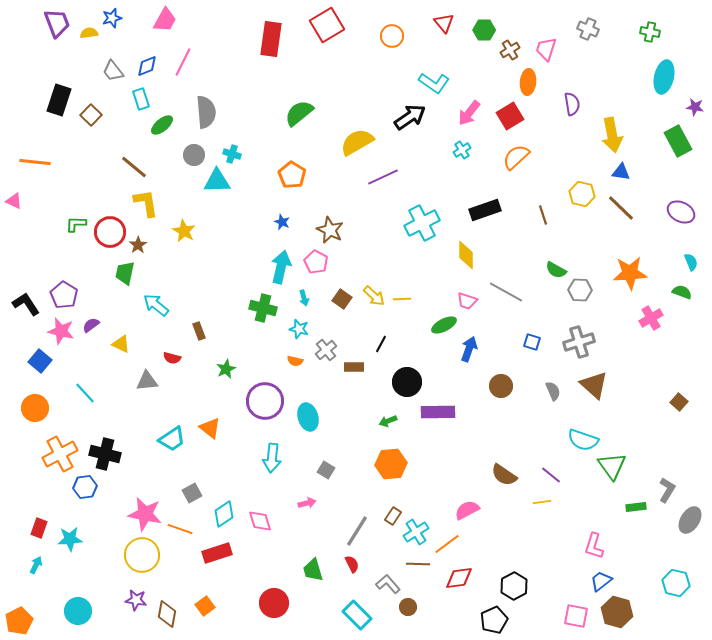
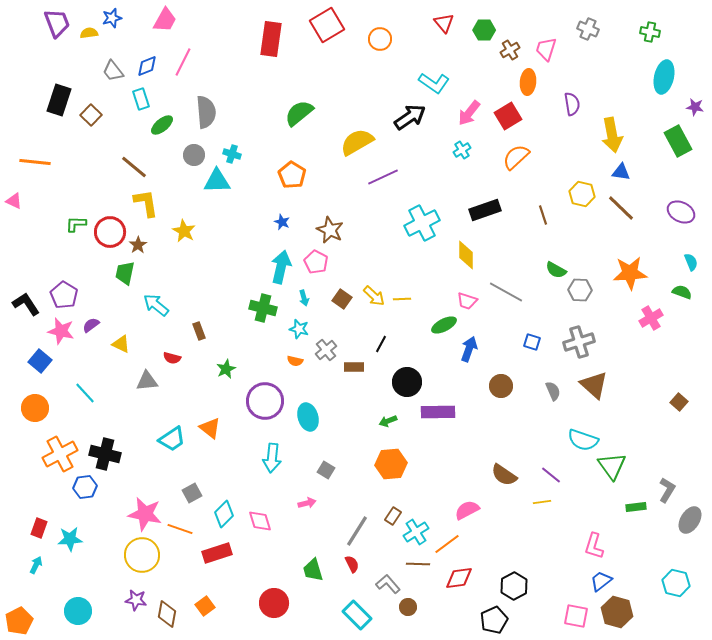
orange circle at (392, 36): moved 12 px left, 3 px down
red square at (510, 116): moved 2 px left
cyan diamond at (224, 514): rotated 12 degrees counterclockwise
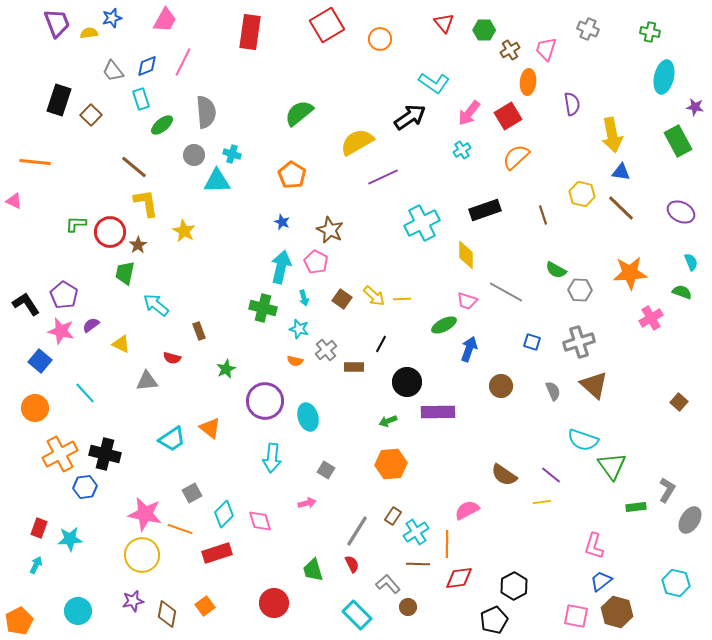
red rectangle at (271, 39): moved 21 px left, 7 px up
orange line at (447, 544): rotated 52 degrees counterclockwise
purple star at (136, 600): moved 3 px left, 1 px down; rotated 20 degrees counterclockwise
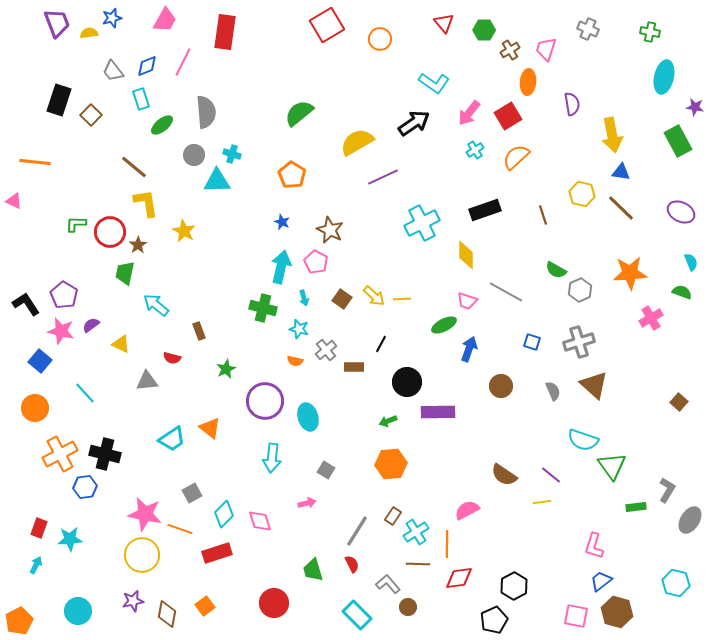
red rectangle at (250, 32): moved 25 px left
black arrow at (410, 117): moved 4 px right, 6 px down
cyan cross at (462, 150): moved 13 px right
gray hexagon at (580, 290): rotated 25 degrees counterclockwise
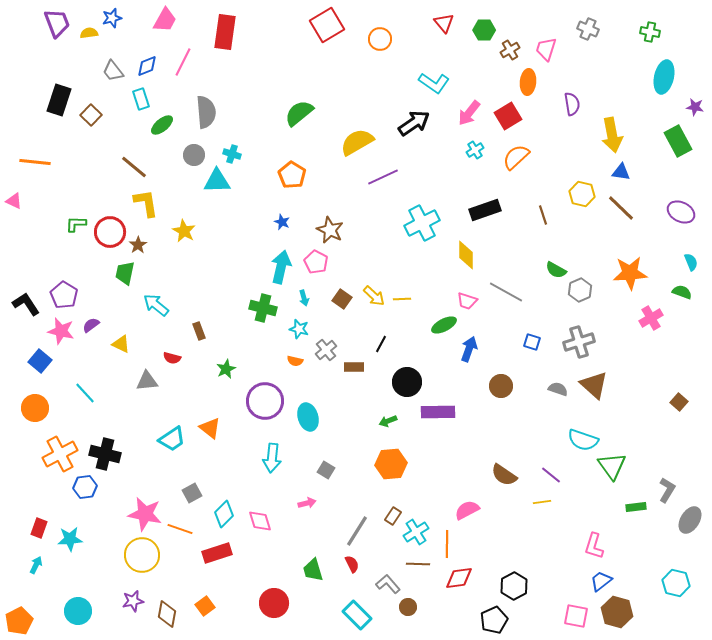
gray semicircle at (553, 391): moved 5 px right, 2 px up; rotated 48 degrees counterclockwise
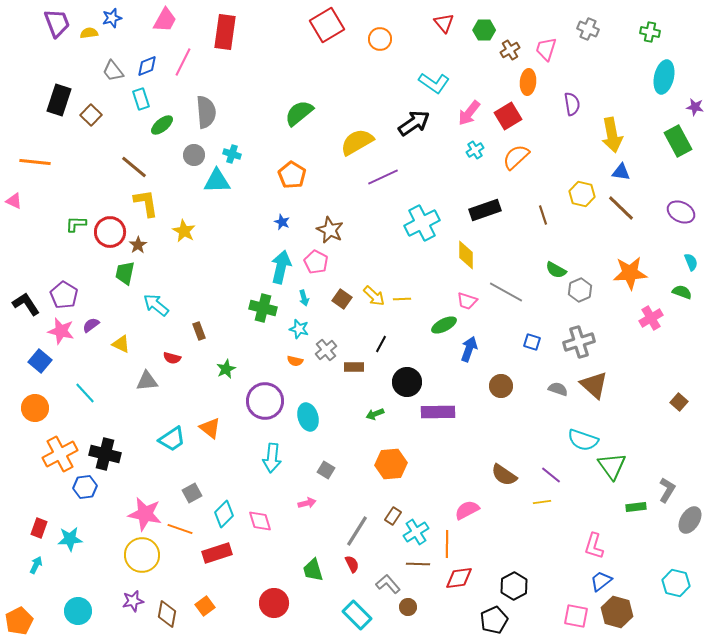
green arrow at (388, 421): moved 13 px left, 7 px up
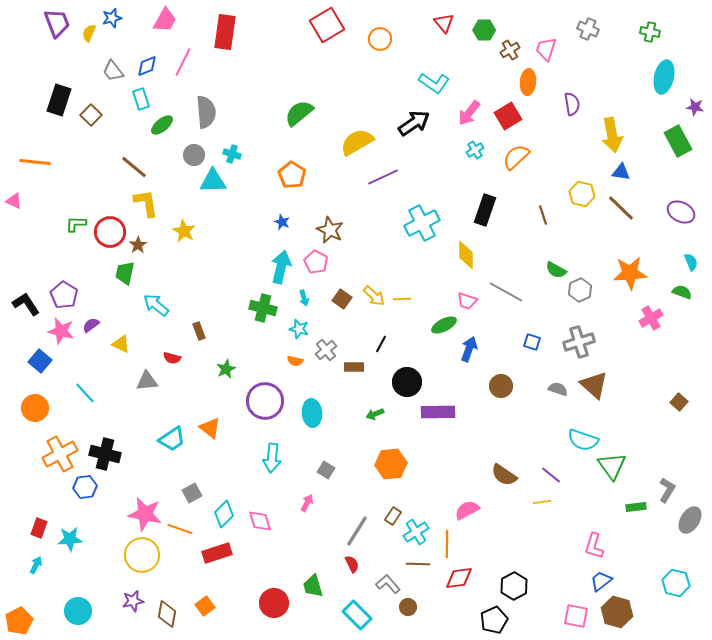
yellow semicircle at (89, 33): rotated 60 degrees counterclockwise
cyan triangle at (217, 181): moved 4 px left
black rectangle at (485, 210): rotated 52 degrees counterclockwise
cyan ellipse at (308, 417): moved 4 px right, 4 px up; rotated 12 degrees clockwise
pink arrow at (307, 503): rotated 48 degrees counterclockwise
green trapezoid at (313, 570): moved 16 px down
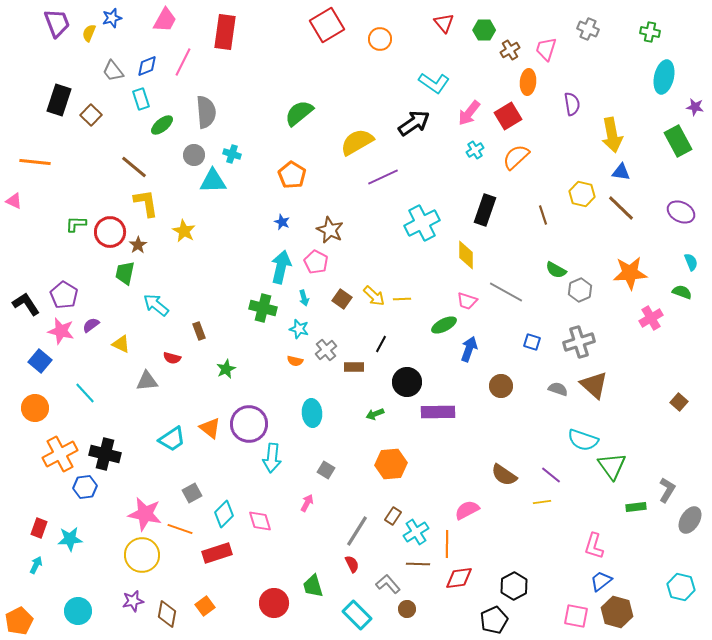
purple circle at (265, 401): moved 16 px left, 23 px down
cyan hexagon at (676, 583): moved 5 px right, 4 px down
brown circle at (408, 607): moved 1 px left, 2 px down
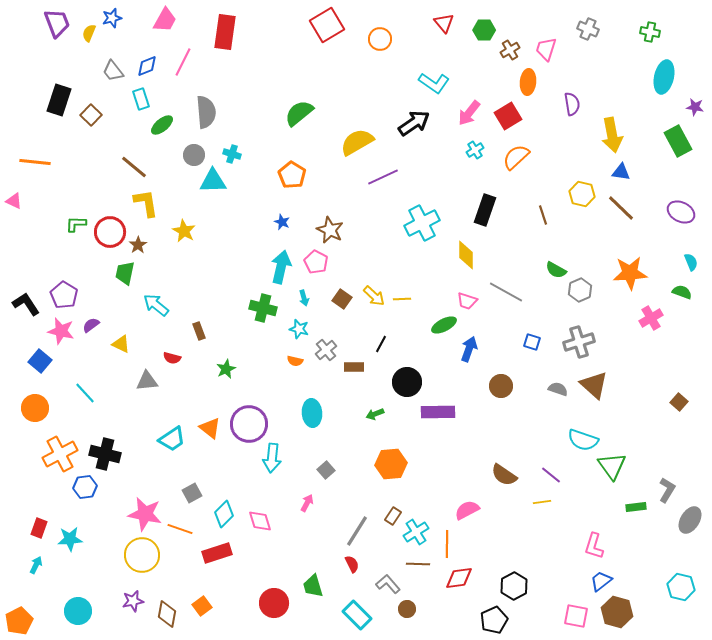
gray square at (326, 470): rotated 18 degrees clockwise
orange square at (205, 606): moved 3 px left
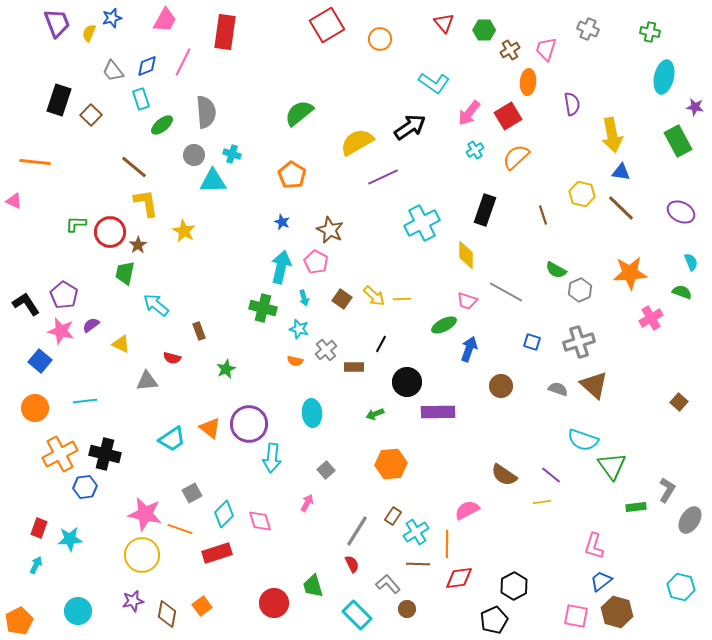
black arrow at (414, 123): moved 4 px left, 4 px down
cyan line at (85, 393): moved 8 px down; rotated 55 degrees counterclockwise
